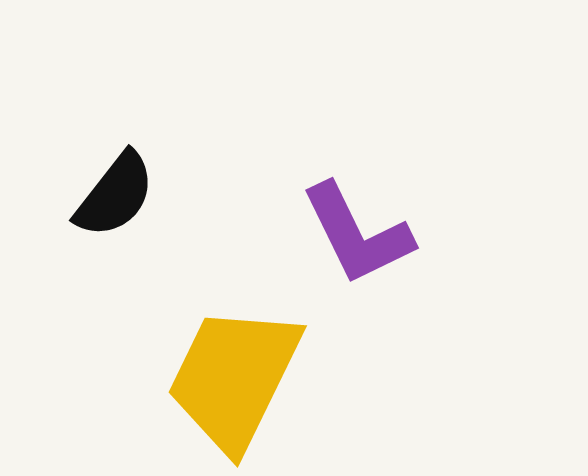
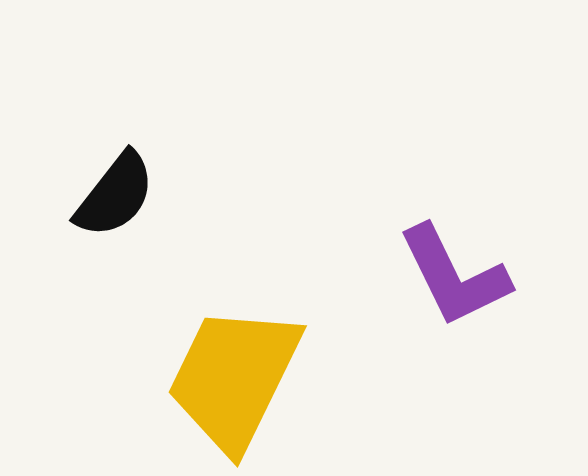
purple L-shape: moved 97 px right, 42 px down
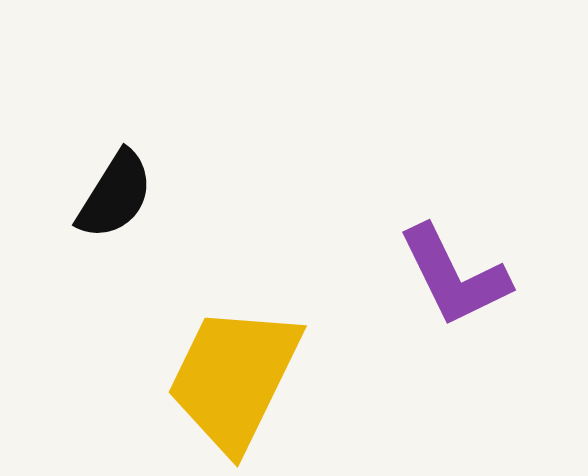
black semicircle: rotated 6 degrees counterclockwise
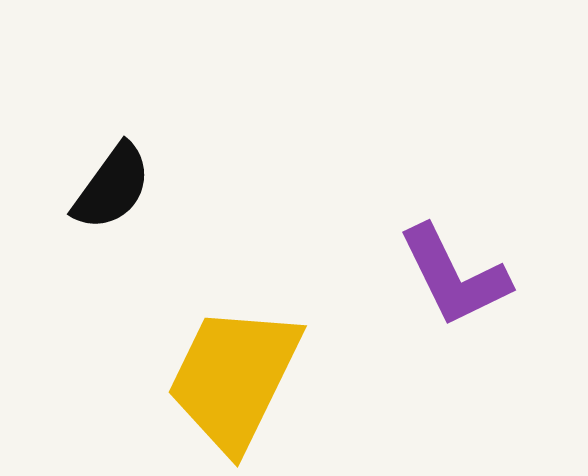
black semicircle: moved 3 px left, 8 px up; rotated 4 degrees clockwise
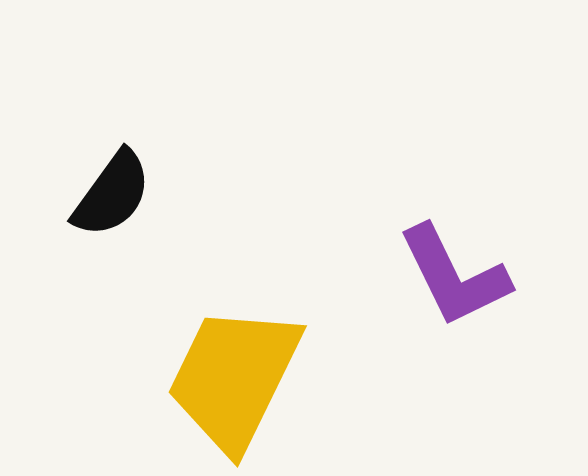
black semicircle: moved 7 px down
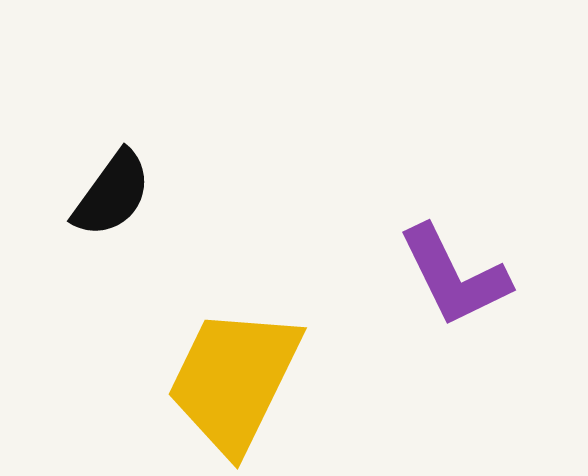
yellow trapezoid: moved 2 px down
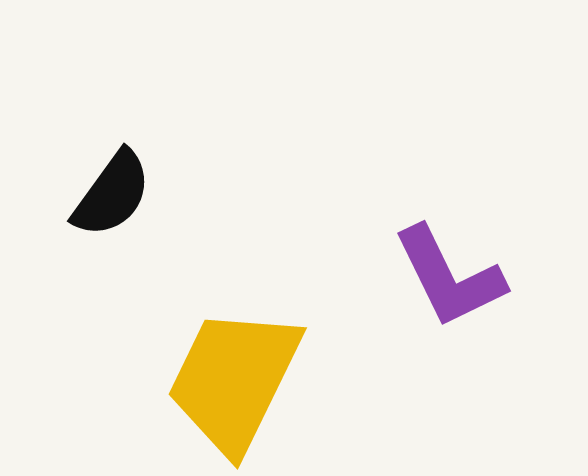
purple L-shape: moved 5 px left, 1 px down
